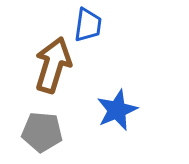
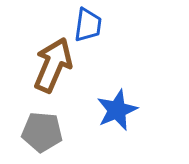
brown arrow: rotated 6 degrees clockwise
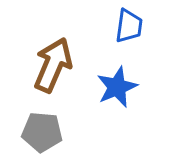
blue trapezoid: moved 41 px right, 1 px down
blue star: moved 23 px up
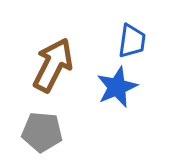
blue trapezoid: moved 3 px right, 15 px down
brown arrow: rotated 4 degrees clockwise
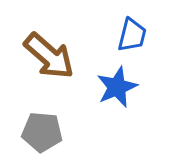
blue trapezoid: moved 6 px up; rotated 6 degrees clockwise
brown arrow: moved 4 px left, 9 px up; rotated 104 degrees clockwise
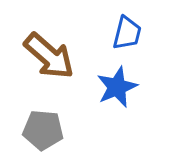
blue trapezoid: moved 5 px left, 2 px up
gray pentagon: moved 1 px right, 2 px up
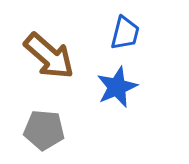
blue trapezoid: moved 2 px left
gray pentagon: moved 1 px right
